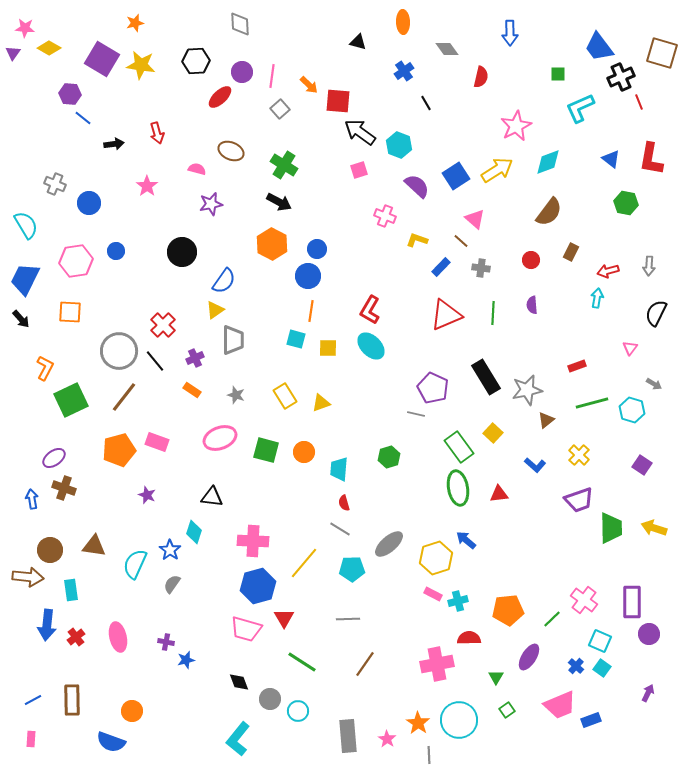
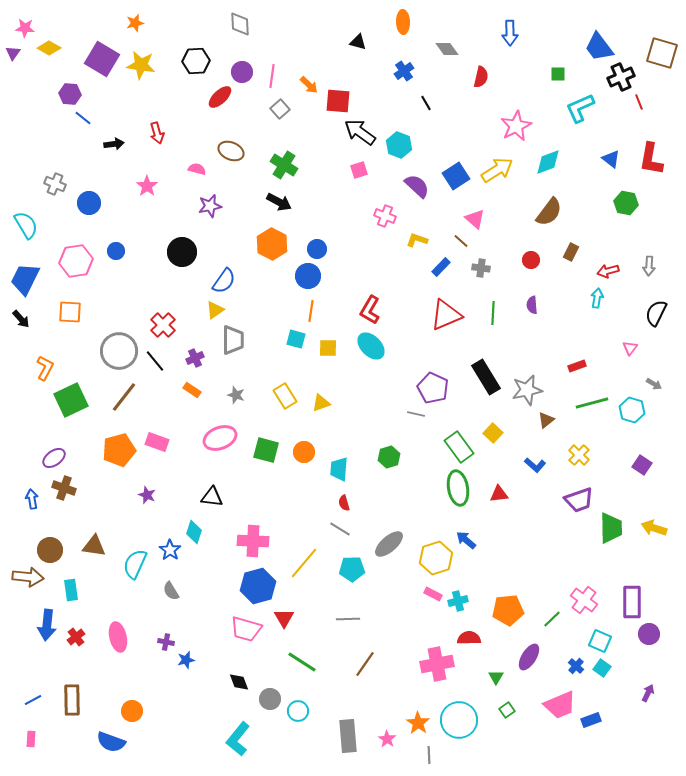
purple star at (211, 204): moved 1 px left, 2 px down
gray semicircle at (172, 584): moved 1 px left, 7 px down; rotated 66 degrees counterclockwise
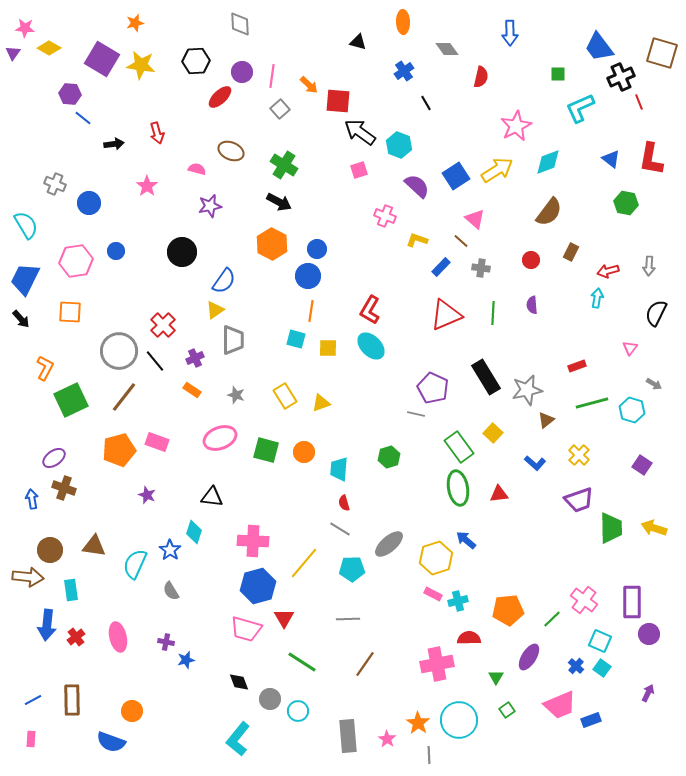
blue L-shape at (535, 465): moved 2 px up
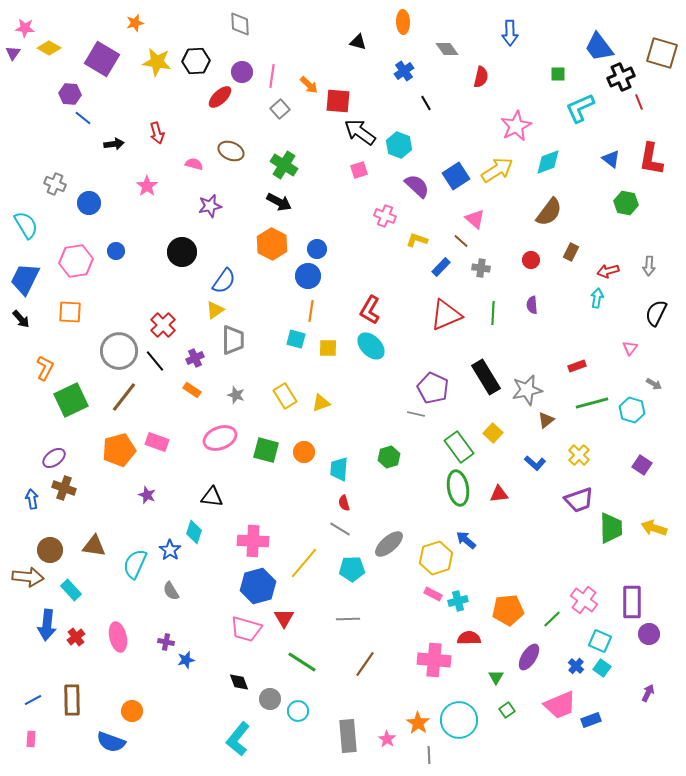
yellow star at (141, 65): moved 16 px right, 3 px up
pink semicircle at (197, 169): moved 3 px left, 5 px up
cyan rectangle at (71, 590): rotated 35 degrees counterclockwise
pink cross at (437, 664): moved 3 px left, 4 px up; rotated 16 degrees clockwise
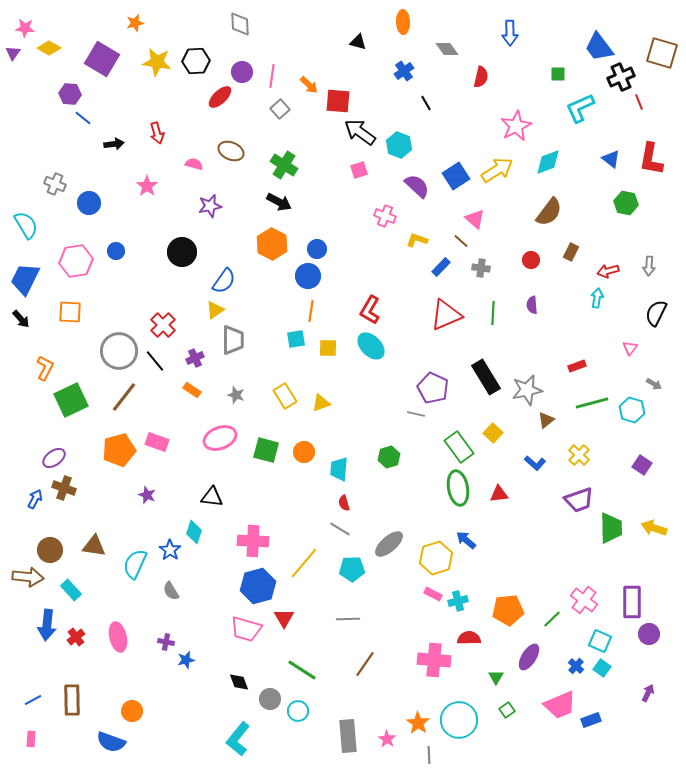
cyan square at (296, 339): rotated 24 degrees counterclockwise
blue arrow at (32, 499): moved 3 px right; rotated 36 degrees clockwise
green line at (302, 662): moved 8 px down
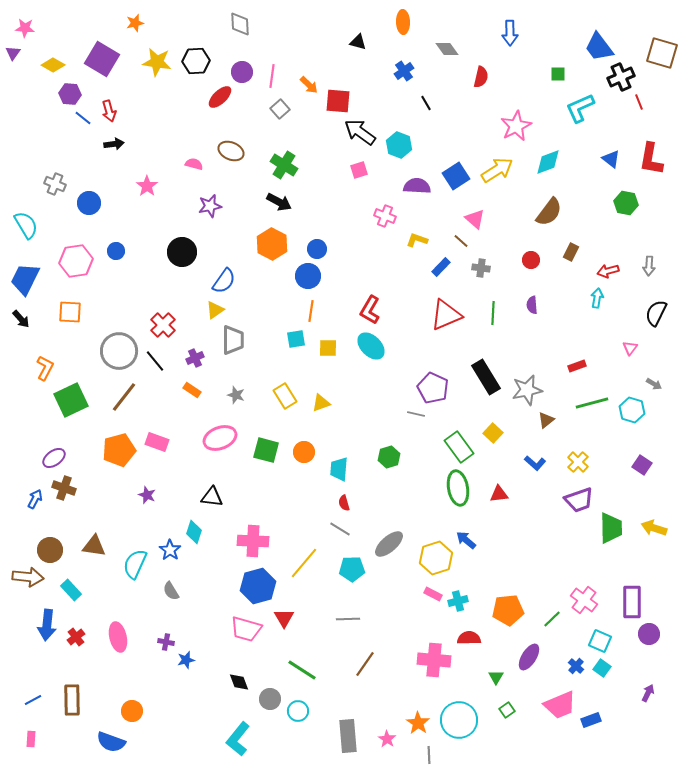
yellow diamond at (49, 48): moved 4 px right, 17 px down
red arrow at (157, 133): moved 48 px left, 22 px up
purple semicircle at (417, 186): rotated 40 degrees counterclockwise
yellow cross at (579, 455): moved 1 px left, 7 px down
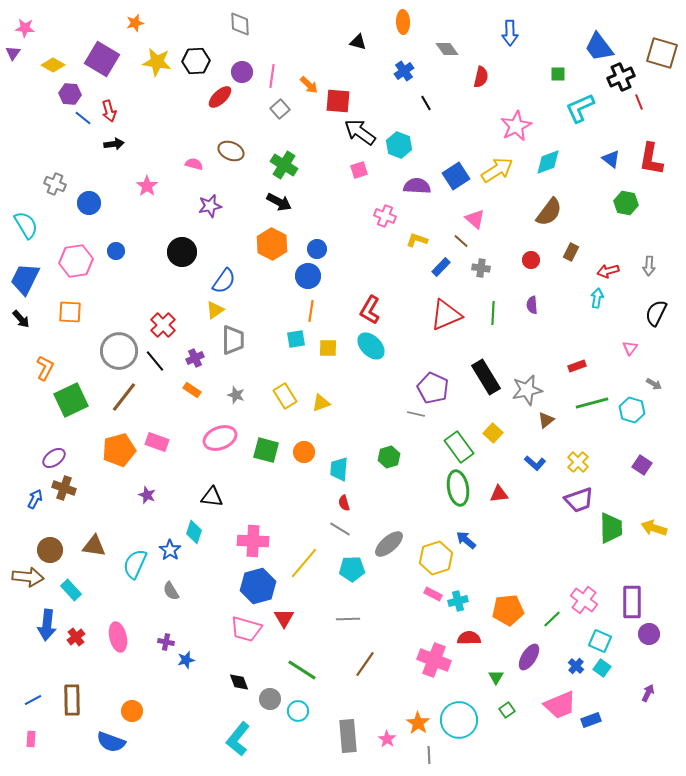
pink cross at (434, 660): rotated 16 degrees clockwise
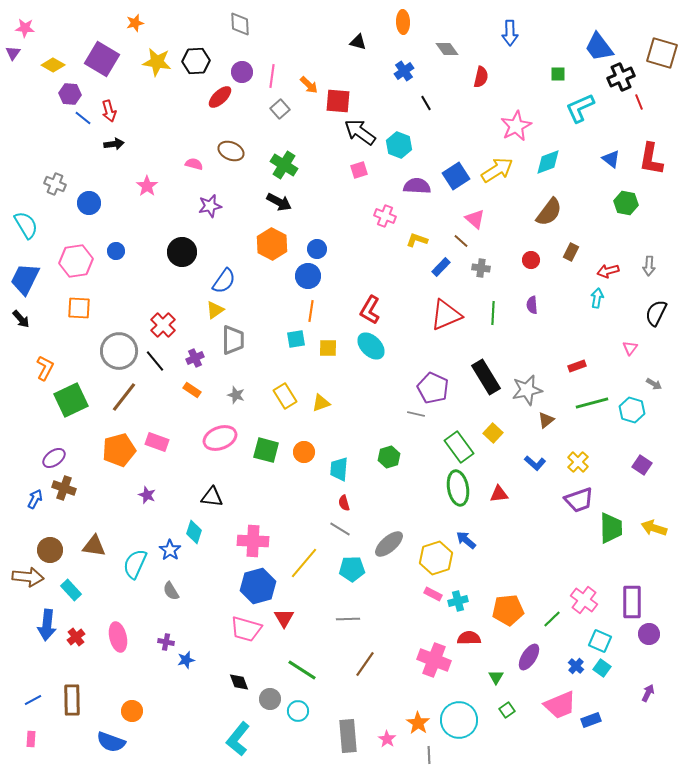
orange square at (70, 312): moved 9 px right, 4 px up
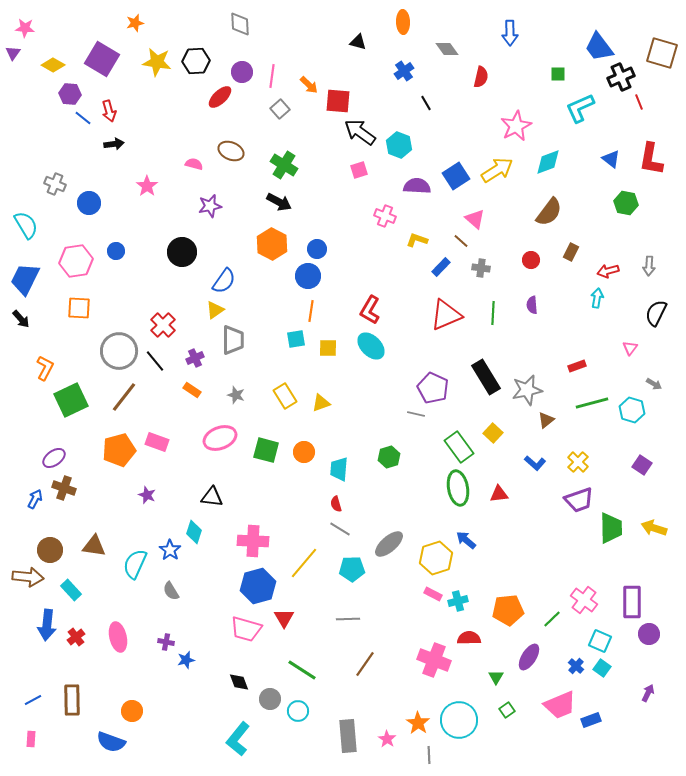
red semicircle at (344, 503): moved 8 px left, 1 px down
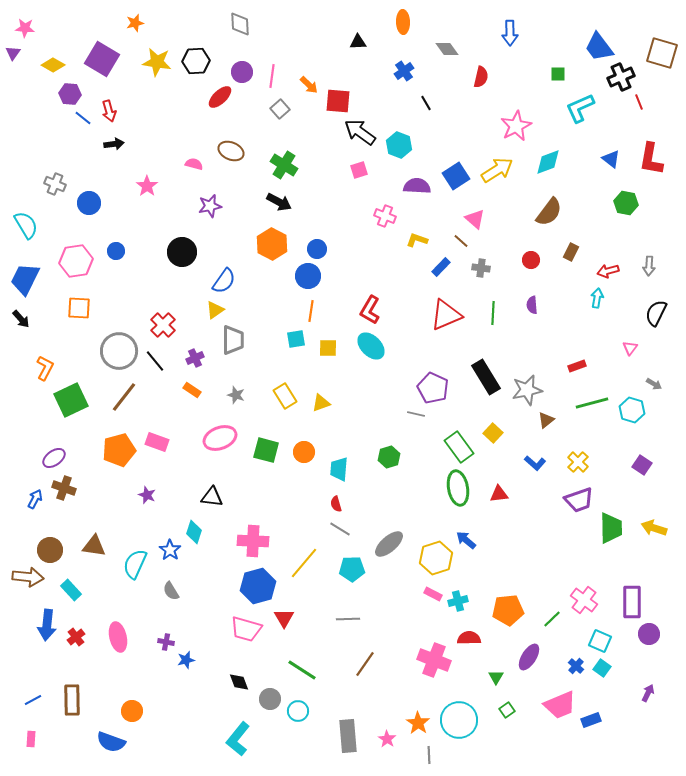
black triangle at (358, 42): rotated 18 degrees counterclockwise
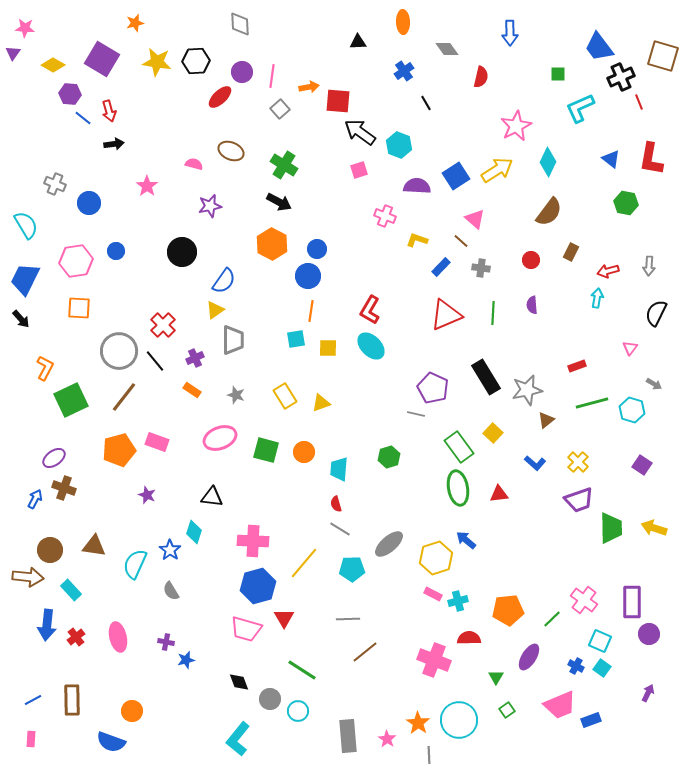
brown square at (662, 53): moved 1 px right, 3 px down
orange arrow at (309, 85): moved 2 px down; rotated 54 degrees counterclockwise
cyan diamond at (548, 162): rotated 44 degrees counterclockwise
brown line at (365, 664): moved 12 px up; rotated 16 degrees clockwise
blue cross at (576, 666): rotated 14 degrees counterclockwise
